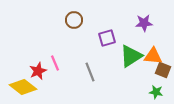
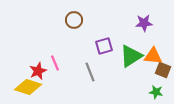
purple square: moved 3 px left, 8 px down
yellow diamond: moved 5 px right; rotated 20 degrees counterclockwise
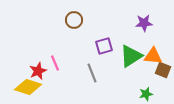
gray line: moved 2 px right, 1 px down
green star: moved 10 px left, 2 px down; rotated 24 degrees counterclockwise
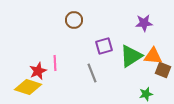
pink line: rotated 21 degrees clockwise
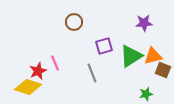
brown circle: moved 2 px down
orange triangle: rotated 18 degrees counterclockwise
pink line: rotated 21 degrees counterclockwise
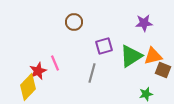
gray line: rotated 36 degrees clockwise
yellow diamond: rotated 64 degrees counterclockwise
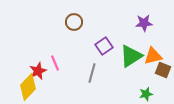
purple square: rotated 18 degrees counterclockwise
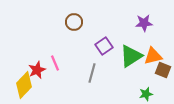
red star: moved 1 px left, 1 px up
yellow diamond: moved 4 px left, 2 px up
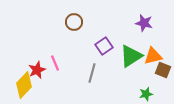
purple star: rotated 18 degrees clockwise
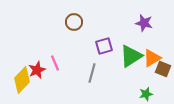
purple square: rotated 18 degrees clockwise
orange triangle: moved 1 px left, 2 px down; rotated 18 degrees counterclockwise
brown square: moved 1 px up
yellow diamond: moved 2 px left, 5 px up
